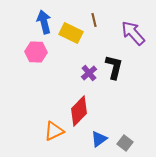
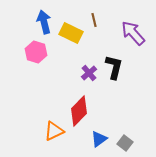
pink hexagon: rotated 15 degrees clockwise
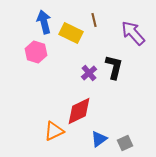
red diamond: rotated 20 degrees clockwise
gray square: rotated 28 degrees clockwise
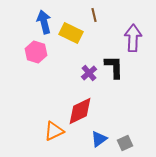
brown line: moved 5 px up
purple arrow: moved 5 px down; rotated 44 degrees clockwise
black L-shape: rotated 15 degrees counterclockwise
red diamond: moved 1 px right
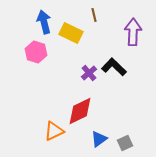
purple arrow: moved 6 px up
black L-shape: rotated 45 degrees counterclockwise
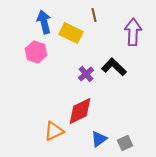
purple cross: moved 3 px left, 1 px down
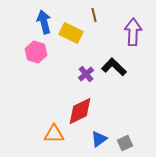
orange triangle: moved 3 px down; rotated 25 degrees clockwise
